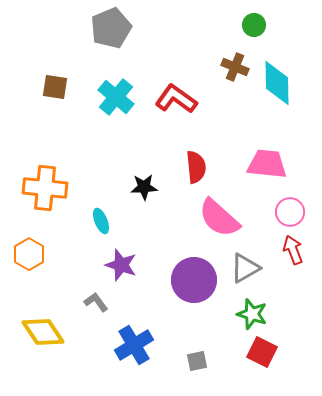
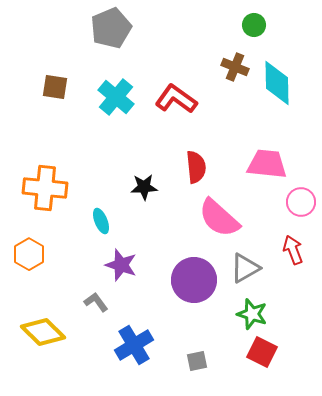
pink circle: moved 11 px right, 10 px up
yellow diamond: rotated 12 degrees counterclockwise
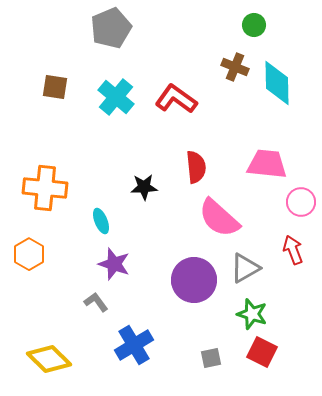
purple star: moved 7 px left, 1 px up
yellow diamond: moved 6 px right, 27 px down
gray square: moved 14 px right, 3 px up
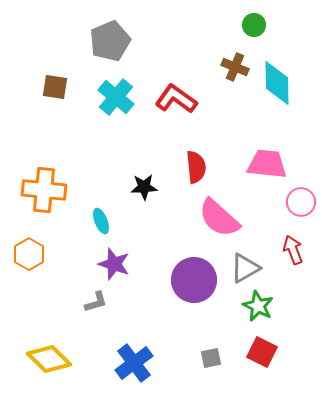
gray pentagon: moved 1 px left, 13 px down
orange cross: moved 1 px left, 2 px down
gray L-shape: rotated 110 degrees clockwise
green star: moved 6 px right, 8 px up; rotated 8 degrees clockwise
blue cross: moved 18 px down; rotated 6 degrees counterclockwise
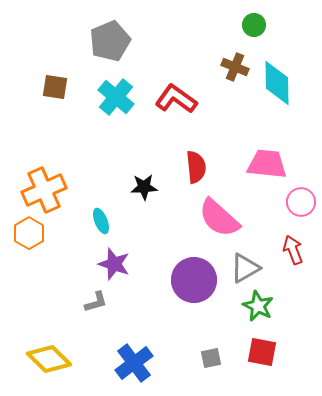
orange cross: rotated 30 degrees counterclockwise
orange hexagon: moved 21 px up
red square: rotated 16 degrees counterclockwise
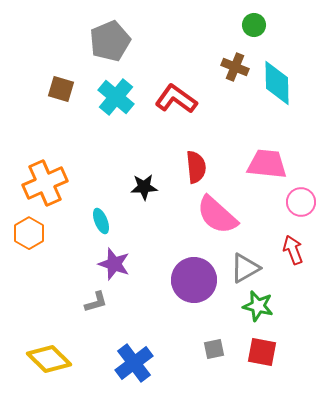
brown square: moved 6 px right, 2 px down; rotated 8 degrees clockwise
orange cross: moved 1 px right, 7 px up
pink semicircle: moved 2 px left, 3 px up
green star: rotated 12 degrees counterclockwise
gray square: moved 3 px right, 9 px up
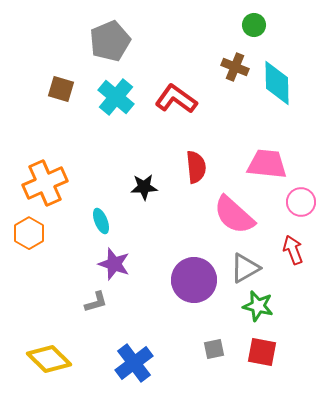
pink semicircle: moved 17 px right
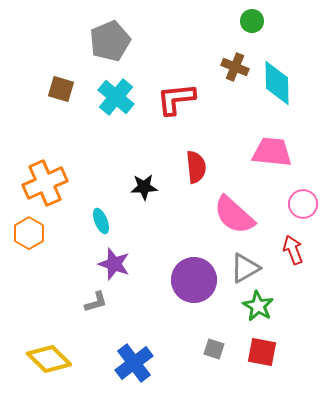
green circle: moved 2 px left, 4 px up
red L-shape: rotated 42 degrees counterclockwise
pink trapezoid: moved 5 px right, 12 px up
pink circle: moved 2 px right, 2 px down
green star: rotated 16 degrees clockwise
gray square: rotated 30 degrees clockwise
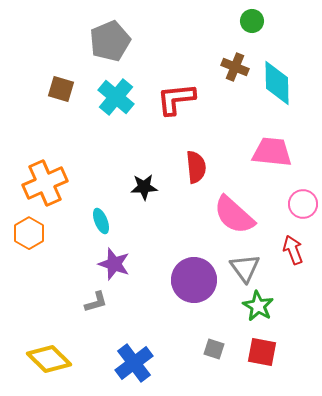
gray triangle: rotated 36 degrees counterclockwise
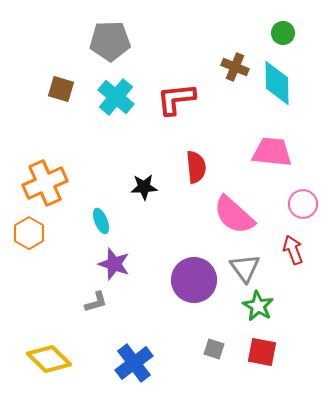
green circle: moved 31 px right, 12 px down
gray pentagon: rotated 21 degrees clockwise
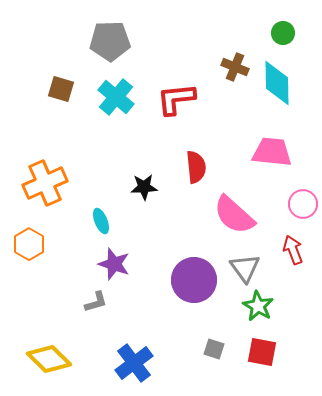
orange hexagon: moved 11 px down
